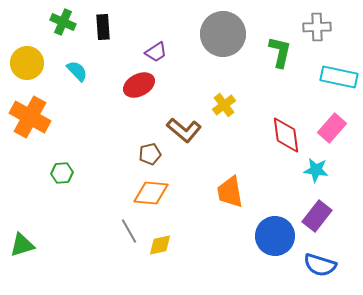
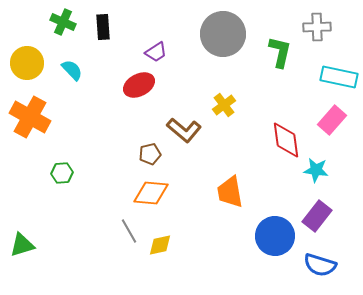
cyan semicircle: moved 5 px left, 1 px up
pink rectangle: moved 8 px up
red diamond: moved 5 px down
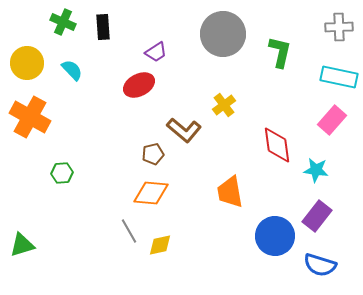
gray cross: moved 22 px right
red diamond: moved 9 px left, 5 px down
brown pentagon: moved 3 px right
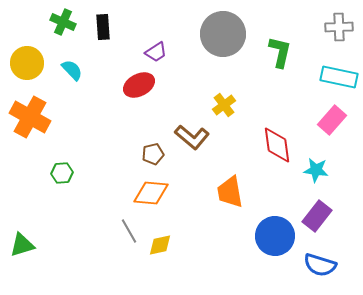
brown L-shape: moved 8 px right, 7 px down
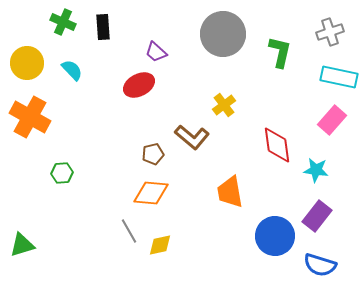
gray cross: moved 9 px left, 5 px down; rotated 16 degrees counterclockwise
purple trapezoid: rotated 75 degrees clockwise
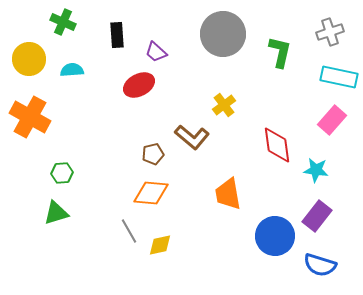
black rectangle: moved 14 px right, 8 px down
yellow circle: moved 2 px right, 4 px up
cyan semicircle: rotated 50 degrees counterclockwise
orange trapezoid: moved 2 px left, 2 px down
green triangle: moved 34 px right, 32 px up
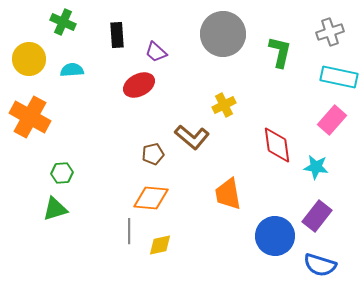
yellow cross: rotated 10 degrees clockwise
cyan star: moved 3 px up
orange diamond: moved 5 px down
green triangle: moved 1 px left, 4 px up
gray line: rotated 30 degrees clockwise
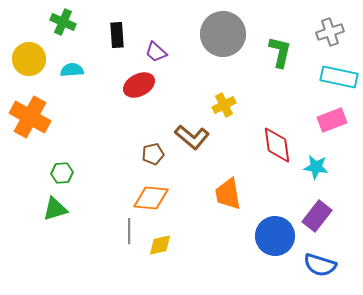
pink rectangle: rotated 28 degrees clockwise
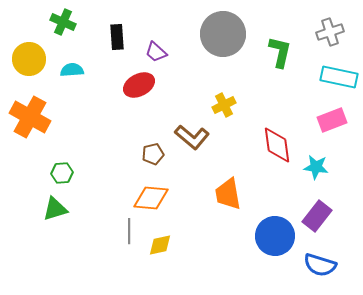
black rectangle: moved 2 px down
